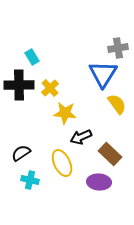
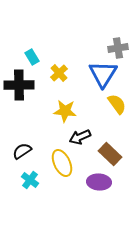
yellow cross: moved 9 px right, 15 px up
yellow star: moved 2 px up
black arrow: moved 1 px left
black semicircle: moved 1 px right, 2 px up
cyan cross: rotated 24 degrees clockwise
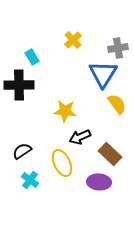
yellow cross: moved 14 px right, 33 px up
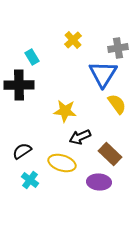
yellow ellipse: rotated 48 degrees counterclockwise
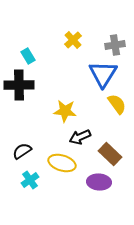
gray cross: moved 3 px left, 3 px up
cyan rectangle: moved 4 px left, 1 px up
cyan cross: rotated 18 degrees clockwise
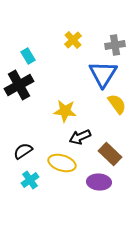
black cross: rotated 28 degrees counterclockwise
black semicircle: moved 1 px right
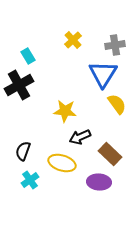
black semicircle: rotated 36 degrees counterclockwise
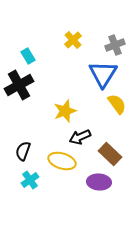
gray cross: rotated 12 degrees counterclockwise
yellow star: rotated 25 degrees counterclockwise
yellow ellipse: moved 2 px up
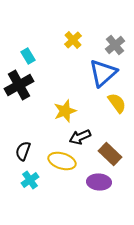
gray cross: rotated 18 degrees counterclockwise
blue triangle: moved 1 px up; rotated 16 degrees clockwise
yellow semicircle: moved 1 px up
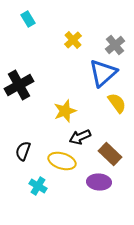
cyan rectangle: moved 37 px up
cyan cross: moved 8 px right, 6 px down; rotated 24 degrees counterclockwise
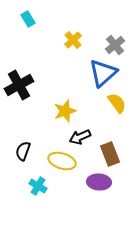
brown rectangle: rotated 25 degrees clockwise
